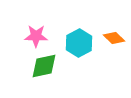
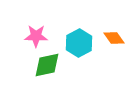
orange diamond: rotated 10 degrees clockwise
green diamond: moved 3 px right, 1 px up
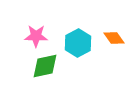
cyan hexagon: moved 1 px left
green diamond: moved 2 px left, 1 px down
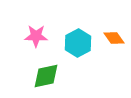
green diamond: moved 1 px right, 10 px down
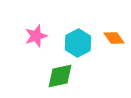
pink star: rotated 20 degrees counterclockwise
green diamond: moved 14 px right
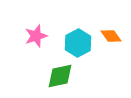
orange diamond: moved 3 px left, 2 px up
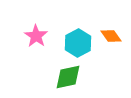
pink star: rotated 20 degrees counterclockwise
green diamond: moved 8 px right, 1 px down
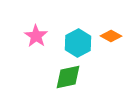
orange diamond: rotated 25 degrees counterclockwise
